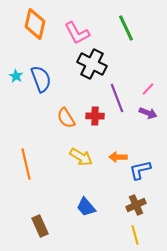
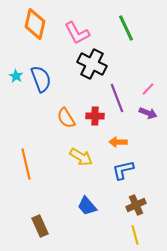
orange arrow: moved 15 px up
blue L-shape: moved 17 px left
blue trapezoid: moved 1 px right, 1 px up
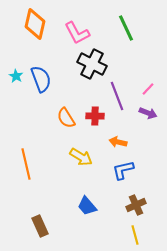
purple line: moved 2 px up
orange arrow: rotated 12 degrees clockwise
